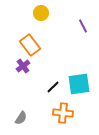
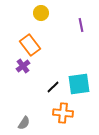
purple line: moved 2 px left, 1 px up; rotated 16 degrees clockwise
gray semicircle: moved 3 px right, 5 px down
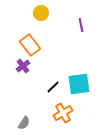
orange cross: rotated 36 degrees counterclockwise
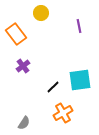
purple line: moved 2 px left, 1 px down
orange rectangle: moved 14 px left, 11 px up
cyan square: moved 1 px right, 4 px up
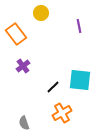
cyan square: rotated 15 degrees clockwise
orange cross: moved 1 px left
gray semicircle: rotated 128 degrees clockwise
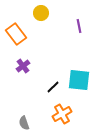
cyan square: moved 1 px left
orange cross: moved 1 px down
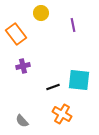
purple line: moved 6 px left, 1 px up
purple cross: rotated 24 degrees clockwise
black line: rotated 24 degrees clockwise
orange cross: rotated 30 degrees counterclockwise
gray semicircle: moved 2 px left, 2 px up; rotated 24 degrees counterclockwise
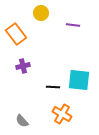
purple line: rotated 72 degrees counterclockwise
black line: rotated 24 degrees clockwise
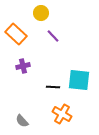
purple line: moved 20 px left, 11 px down; rotated 40 degrees clockwise
orange rectangle: rotated 10 degrees counterclockwise
